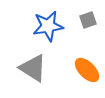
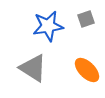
gray square: moved 2 px left, 1 px up
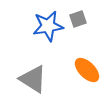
gray square: moved 8 px left
gray triangle: moved 11 px down
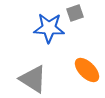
gray square: moved 3 px left, 6 px up
blue star: moved 1 px right, 2 px down; rotated 12 degrees clockwise
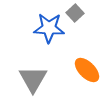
gray square: rotated 24 degrees counterclockwise
gray triangle: rotated 28 degrees clockwise
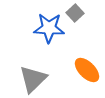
gray triangle: rotated 16 degrees clockwise
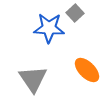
gray triangle: rotated 20 degrees counterclockwise
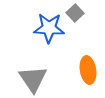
orange ellipse: moved 1 px right; rotated 36 degrees clockwise
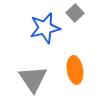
blue star: moved 4 px left; rotated 16 degrees counterclockwise
orange ellipse: moved 13 px left
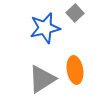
gray triangle: moved 9 px right; rotated 32 degrees clockwise
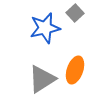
orange ellipse: rotated 28 degrees clockwise
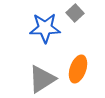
blue star: rotated 12 degrees clockwise
orange ellipse: moved 3 px right, 1 px up
